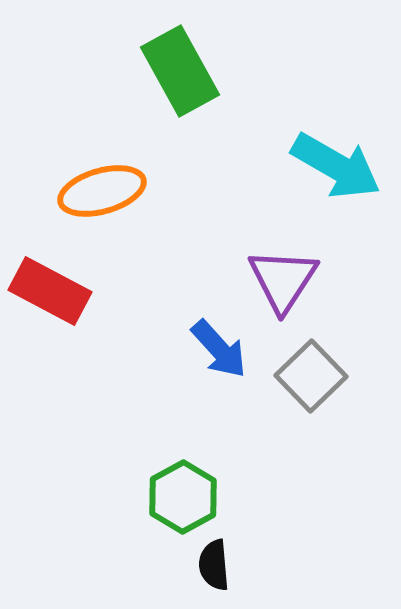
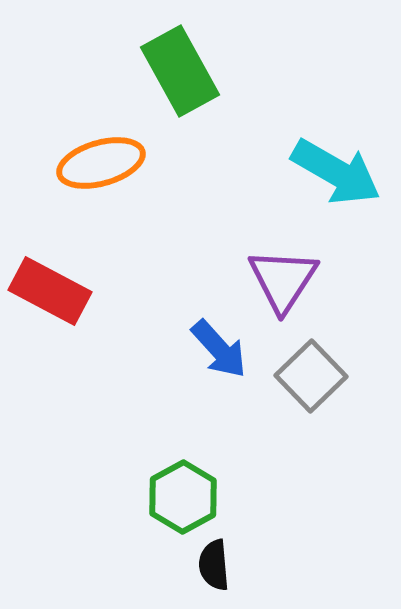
cyan arrow: moved 6 px down
orange ellipse: moved 1 px left, 28 px up
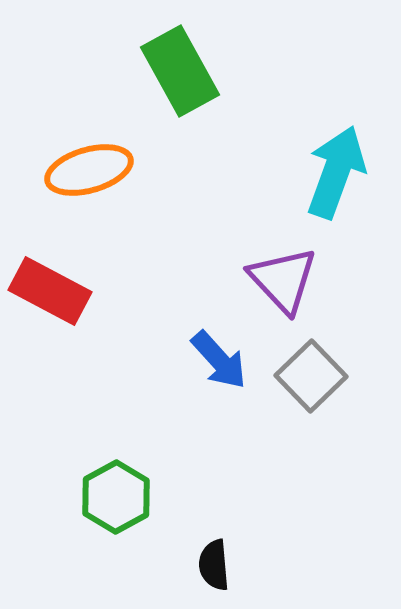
orange ellipse: moved 12 px left, 7 px down
cyan arrow: rotated 100 degrees counterclockwise
purple triangle: rotated 16 degrees counterclockwise
blue arrow: moved 11 px down
green hexagon: moved 67 px left
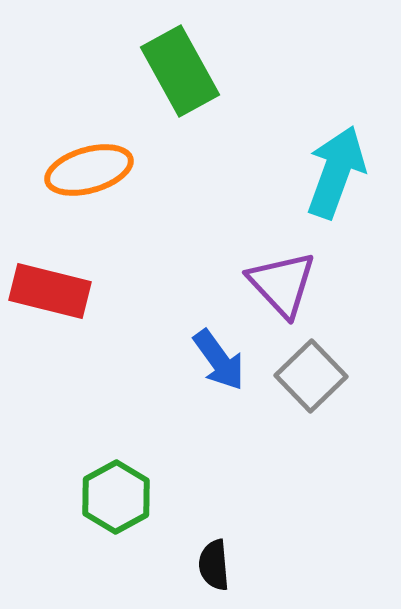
purple triangle: moved 1 px left, 4 px down
red rectangle: rotated 14 degrees counterclockwise
blue arrow: rotated 6 degrees clockwise
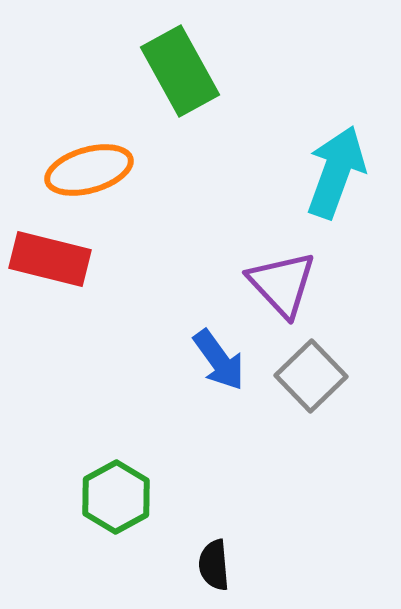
red rectangle: moved 32 px up
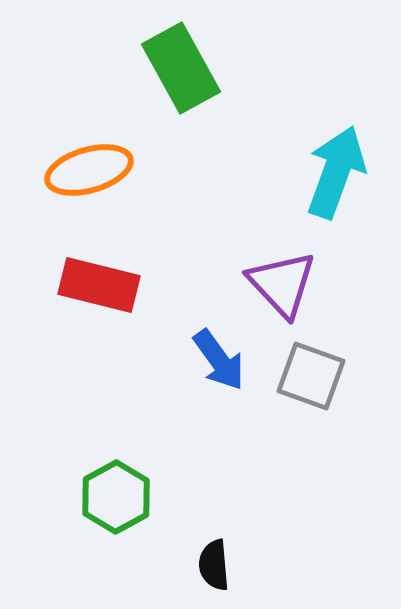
green rectangle: moved 1 px right, 3 px up
red rectangle: moved 49 px right, 26 px down
gray square: rotated 26 degrees counterclockwise
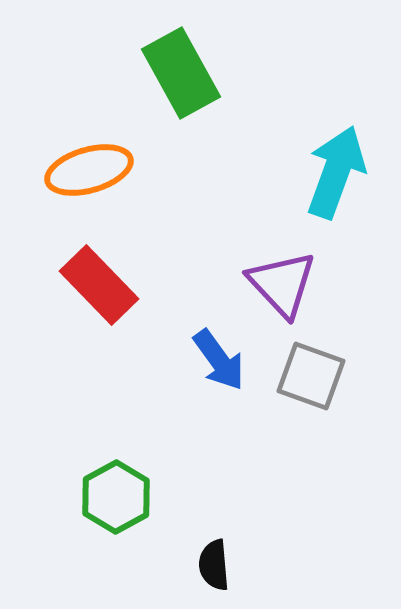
green rectangle: moved 5 px down
red rectangle: rotated 32 degrees clockwise
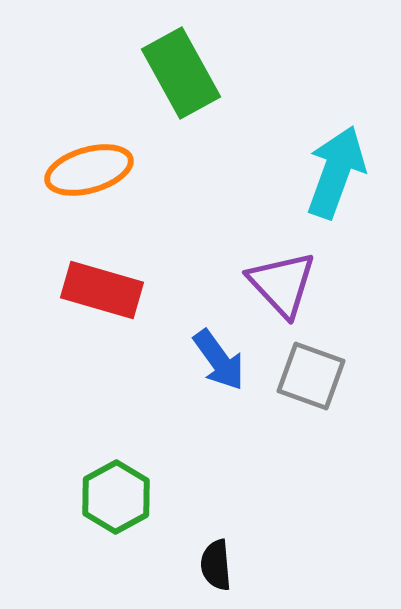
red rectangle: moved 3 px right, 5 px down; rotated 30 degrees counterclockwise
black semicircle: moved 2 px right
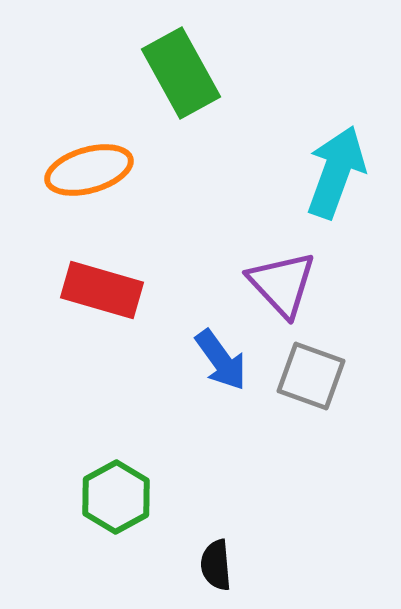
blue arrow: moved 2 px right
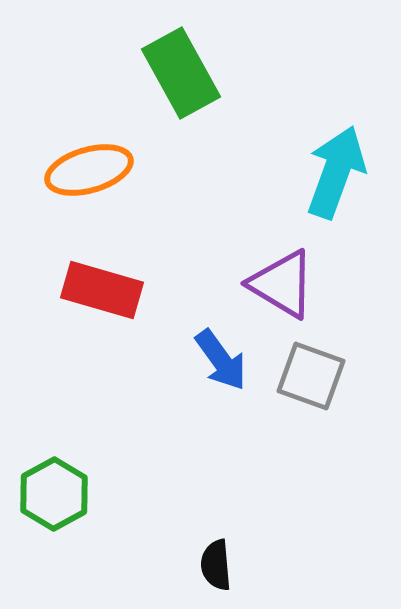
purple triangle: rotated 16 degrees counterclockwise
green hexagon: moved 62 px left, 3 px up
